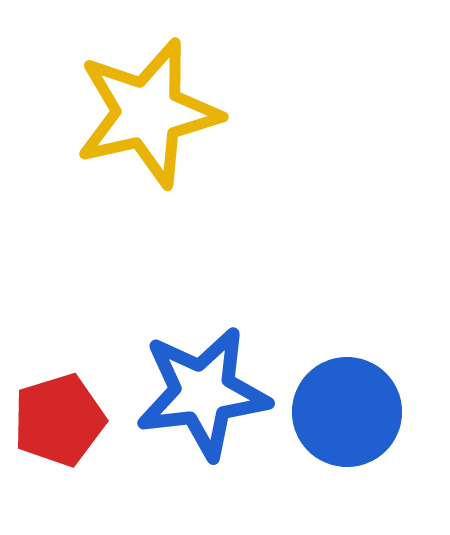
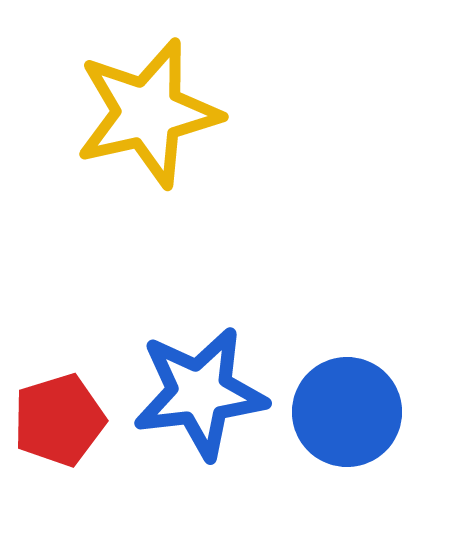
blue star: moved 3 px left
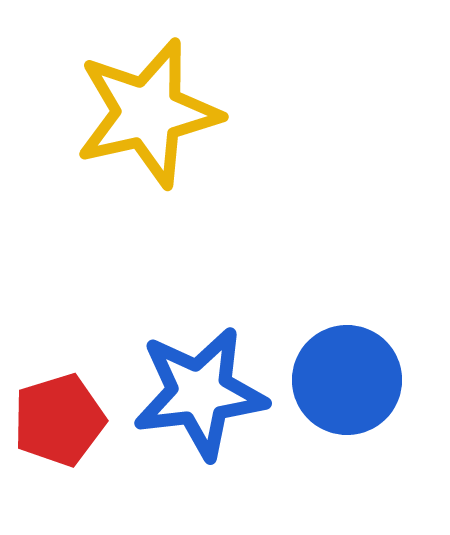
blue circle: moved 32 px up
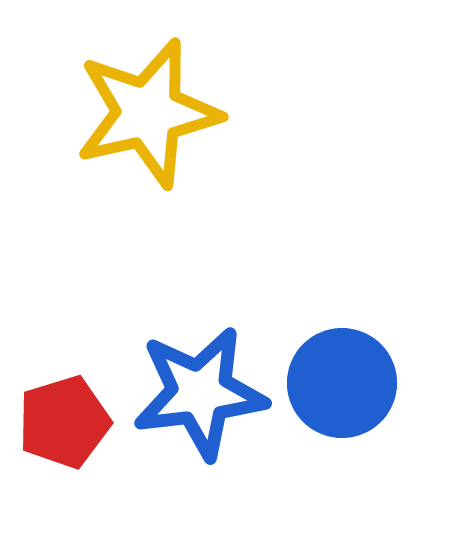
blue circle: moved 5 px left, 3 px down
red pentagon: moved 5 px right, 2 px down
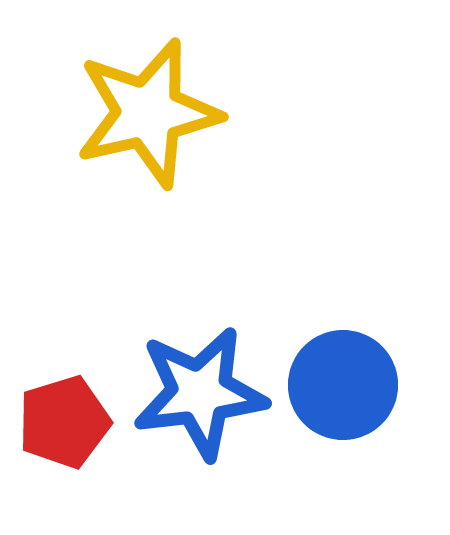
blue circle: moved 1 px right, 2 px down
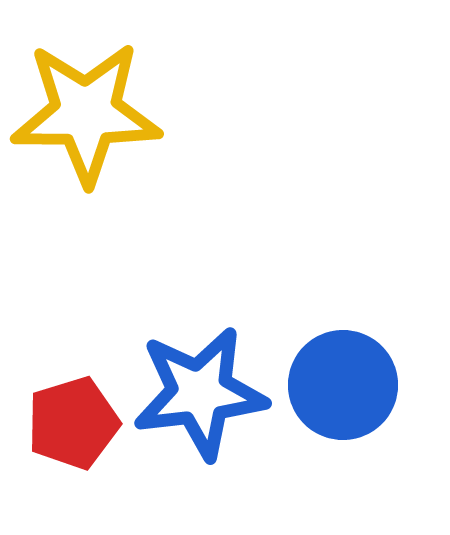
yellow star: moved 62 px left; rotated 13 degrees clockwise
red pentagon: moved 9 px right, 1 px down
